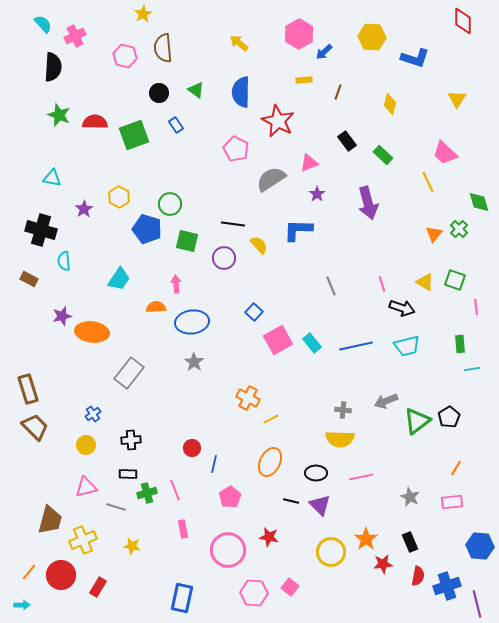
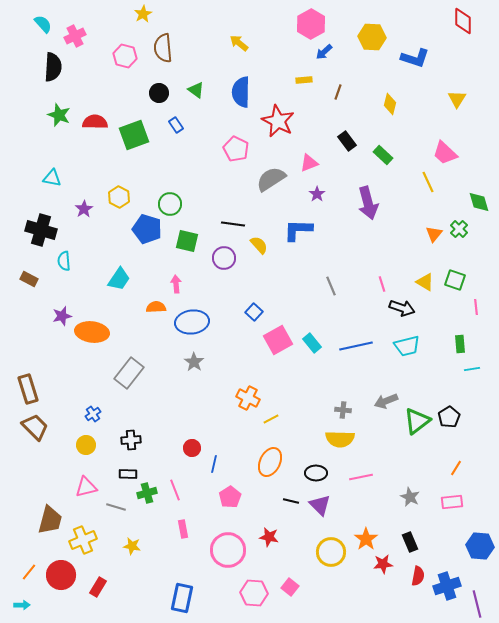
pink hexagon at (299, 34): moved 12 px right, 10 px up
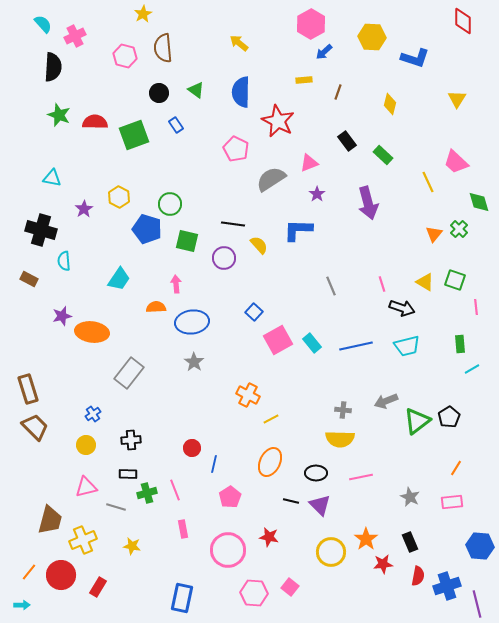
pink trapezoid at (445, 153): moved 11 px right, 9 px down
cyan line at (472, 369): rotated 21 degrees counterclockwise
orange cross at (248, 398): moved 3 px up
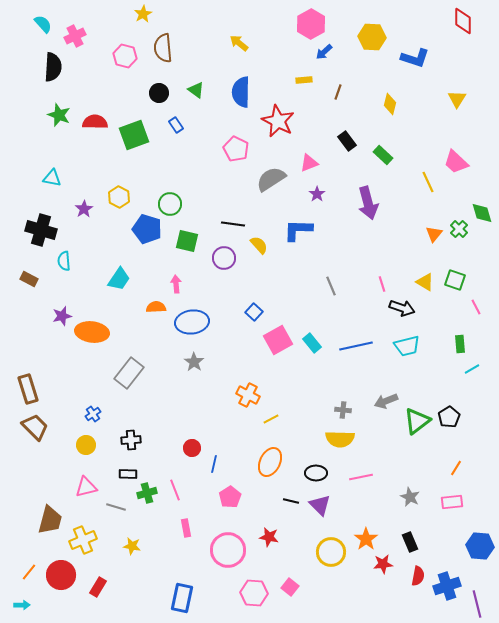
green diamond at (479, 202): moved 3 px right, 11 px down
pink line at (476, 307): rotated 21 degrees counterclockwise
pink rectangle at (183, 529): moved 3 px right, 1 px up
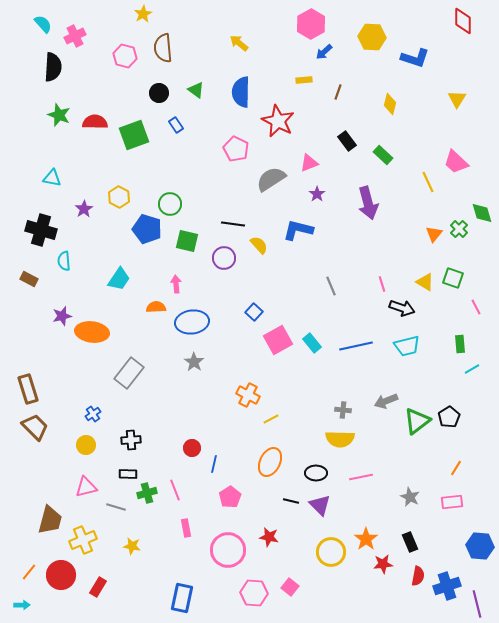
blue L-shape at (298, 230): rotated 12 degrees clockwise
green square at (455, 280): moved 2 px left, 2 px up
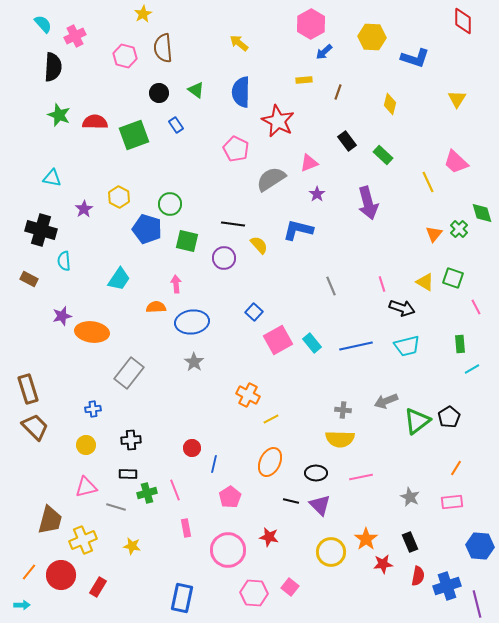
blue cross at (93, 414): moved 5 px up; rotated 28 degrees clockwise
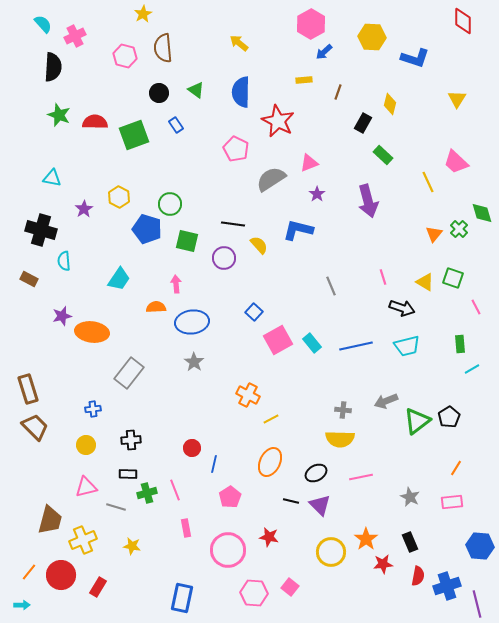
black rectangle at (347, 141): moved 16 px right, 18 px up; rotated 66 degrees clockwise
purple arrow at (368, 203): moved 2 px up
pink line at (382, 284): moved 1 px right, 7 px up
black ellipse at (316, 473): rotated 30 degrees counterclockwise
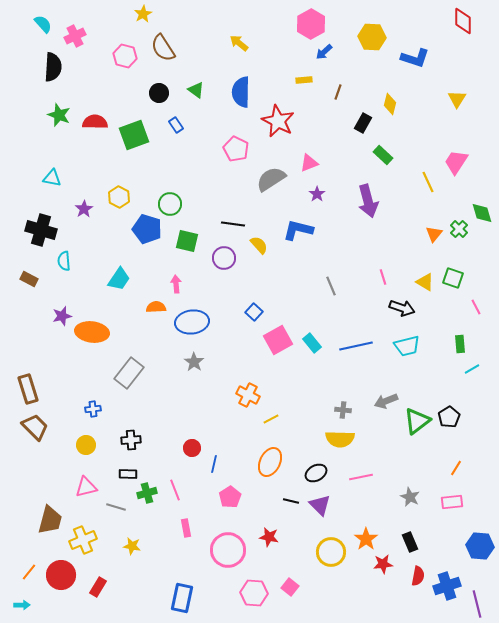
brown semicircle at (163, 48): rotated 28 degrees counterclockwise
pink trapezoid at (456, 162): rotated 80 degrees clockwise
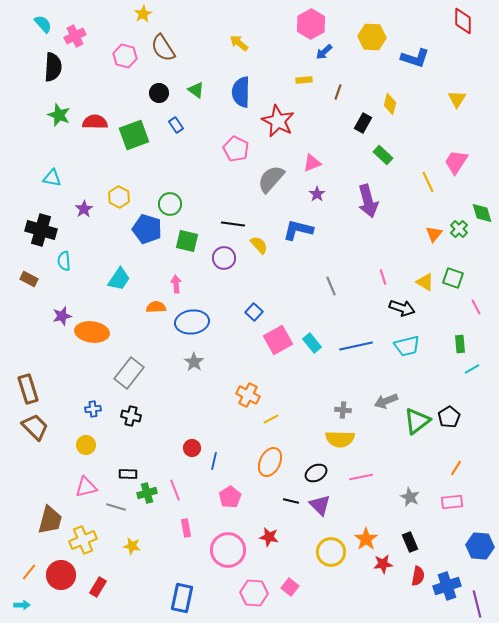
pink triangle at (309, 163): moved 3 px right
gray semicircle at (271, 179): rotated 16 degrees counterclockwise
black cross at (131, 440): moved 24 px up; rotated 18 degrees clockwise
blue line at (214, 464): moved 3 px up
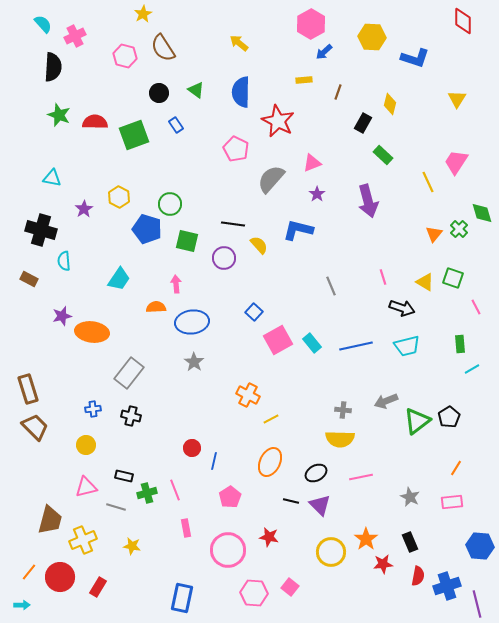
black rectangle at (128, 474): moved 4 px left, 2 px down; rotated 12 degrees clockwise
red circle at (61, 575): moved 1 px left, 2 px down
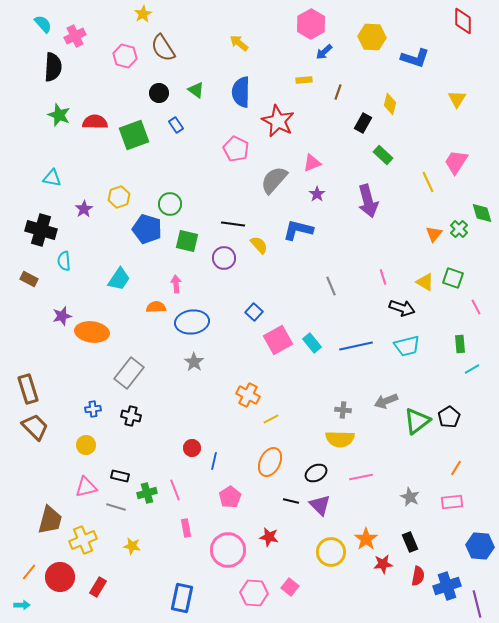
gray semicircle at (271, 179): moved 3 px right, 1 px down
yellow hexagon at (119, 197): rotated 15 degrees clockwise
black rectangle at (124, 476): moved 4 px left
